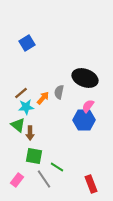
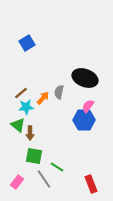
pink rectangle: moved 2 px down
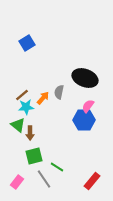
brown line: moved 1 px right, 2 px down
green square: rotated 24 degrees counterclockwise
red rectangle: moved 1 px right, 3 px up; rotated 60 degrees clockwise
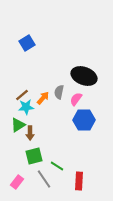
black ellipse: moved 1 px left, 2 px up
pink semicircle: moved 12 px left, 7 px up
green triangle: rotated 49 degrees clockwise
green line: moved 1 px up
red rectangle: moved 13 px left; rotated 36 degrees counterclockwise
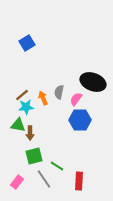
black ellipse: moved 9 px right, 6 px down
orange arrow: rotated 64 degrees counterclockwise
blue hexagon: moved 4 px left
green triangle: rotated 42 degrees clockwise
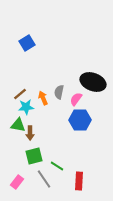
brown line: moved 2 px left, 1 px up
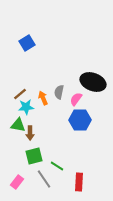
red rectangle: moved 1 px down
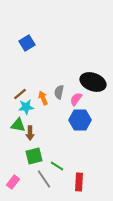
pink rectangle: moved 4 px left
